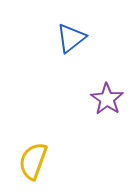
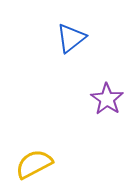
yellow semicircle: moved 1 px right, 3 px down; rotated 42 degrees clockwise
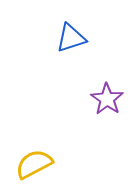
blue triangle: rotated 20 degrees clockwise
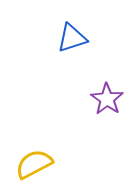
blue triangle: moved 1 px right
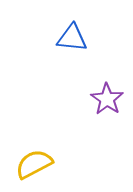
blue triangle: rotated 24 degrees clockwise
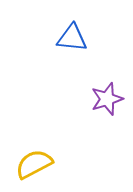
purple star: rotated 20 degrees clockwise
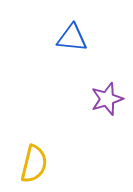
yellow semicircle: rotated 132 degrees clockwise
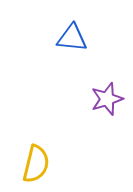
yellow semicircle: moved 2 px right
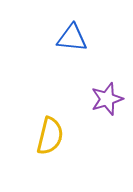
yellow semicircle: moved 14 px right, 28 px up
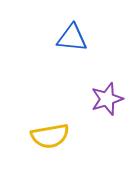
yellow semicircle: rotated 66 degrees clockwise
